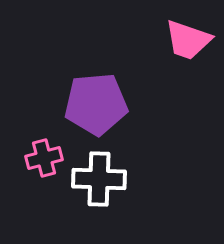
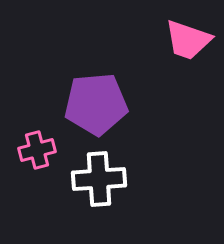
pink cross: moved 7 px left, 8 px up
white cross: rotated 6 degrees counterclockwise
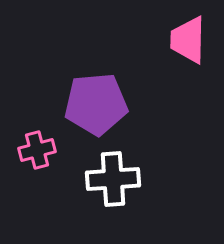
pink trapezoid: rotated 72 degrees clockwise
white cross: moved 14 px right
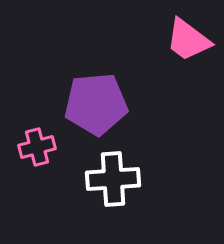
pink trapezoid: rotated 54 degrees counterclockwise
pink cross: moved 3 px up
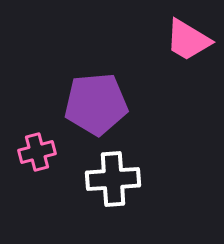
pink trapezoid: rotated 6 degrees counterclockwise
pink cross: moved 5 px down
